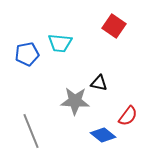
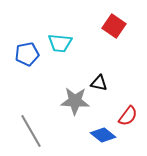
gray line: rotated 8 degrees counterclockwise
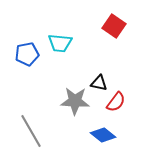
red semicircle: moved 12 px left, 14 px up
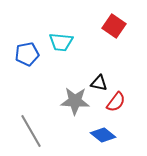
cyan trapezoid: moved 1 px right, 1 px up
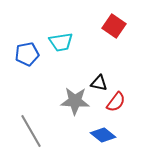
cyan trapezoid: rotated 15 degrees counterclockwise
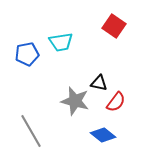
gray star: rotated 12 degrees clockwise
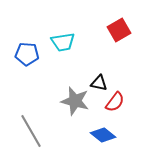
red square: moved 5 px right, 4 px down; rotated 25 degrees clockwise
cyan trapezoid: moved 2 px right
blue pentagon: rotated 15 degrees clockwise
red semicircle: moved 1 px left
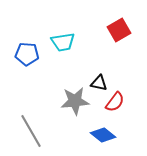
gray star: rotated 20 degrees counterclockwise
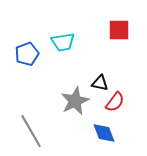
red square: rotated 30 degrees clockwise
blue pentagon: rotated 25 degrees counterclockwise
black triangle: moved 1 px right
gray star: rotated 20 degrees counterclockwise
blue diamond: moved 1 px right, 2 px up; rotated 30 degrees clockwise
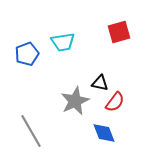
red square: moved 2 px down; rotated 15 degrees counterclockwise
